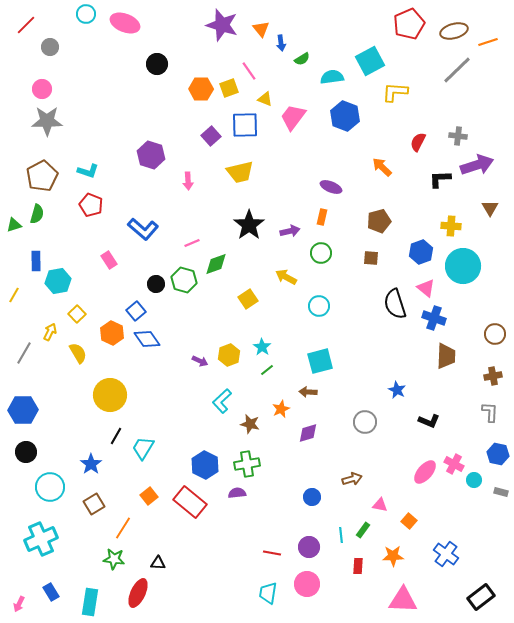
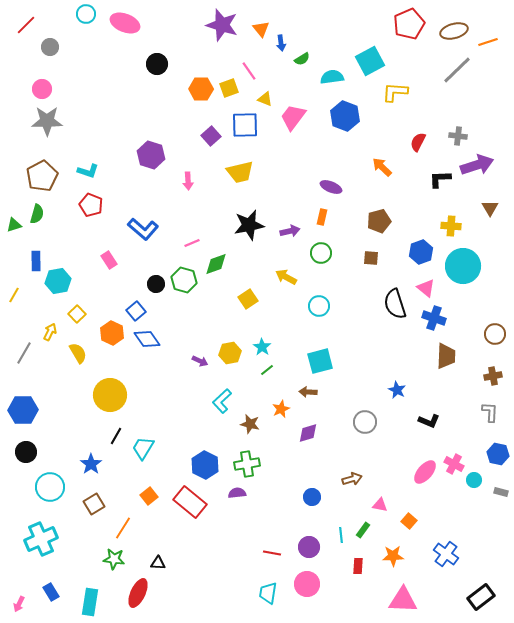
black star at (249, 225): rotated 24 degrees clockwise
yellow hexagon at (229, 355): moved 1 px right, 2 px up; rotated 10 degrees clockwise
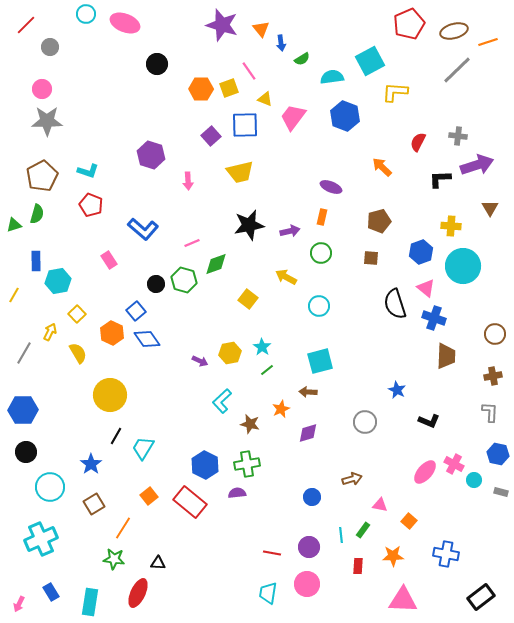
yellow square at (248, 299): rotated 18 degrees counterclockwise
blue cross at (446, 554): rotated 25 degrees counterclockwise
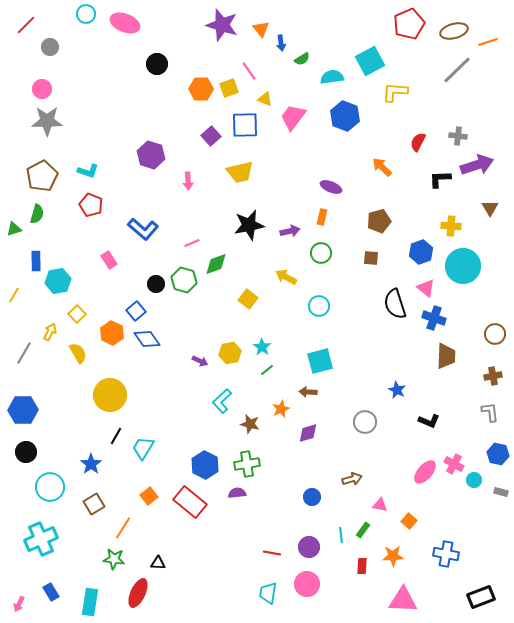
green triangle at (14, 225): moved 4 px down
gray L-shape at (490, 412): rotated 10 degrees counterclockwise
red rectangle at (358, 566): moved 4 px right
black rectangle at (481, 597): rotated 16 degrees clockwise
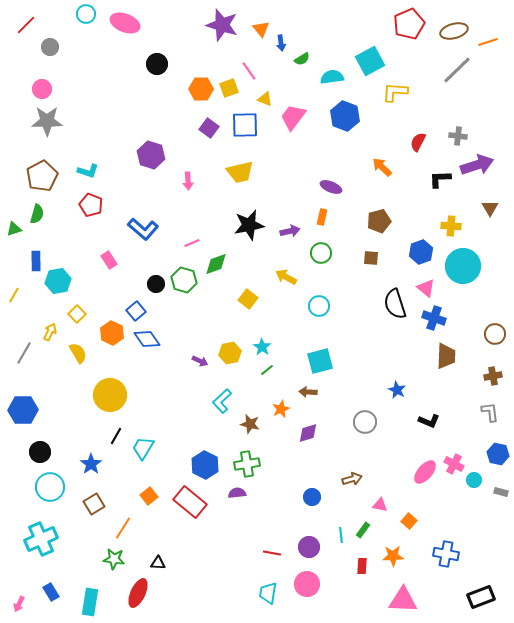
purple square at (211, 136): moved 2 px left, 8 px up; rotated 12 degrees counterclockwise
black circle at (26, 452): moved 14 px right
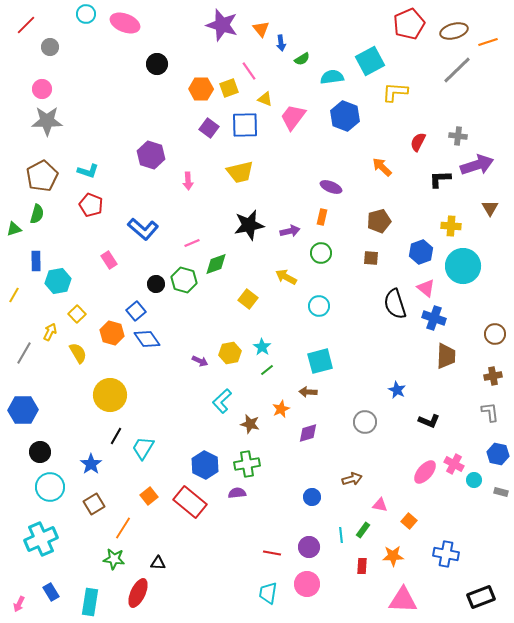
orange hexagon at (112, 333): rotated 10 degrees counterclockwise
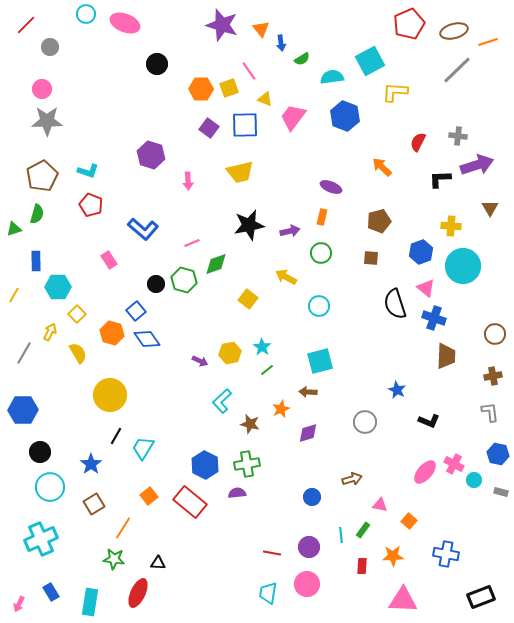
cyan hexagon at (58, 281): moved 6 px down; rotated 10 degrees clockwise
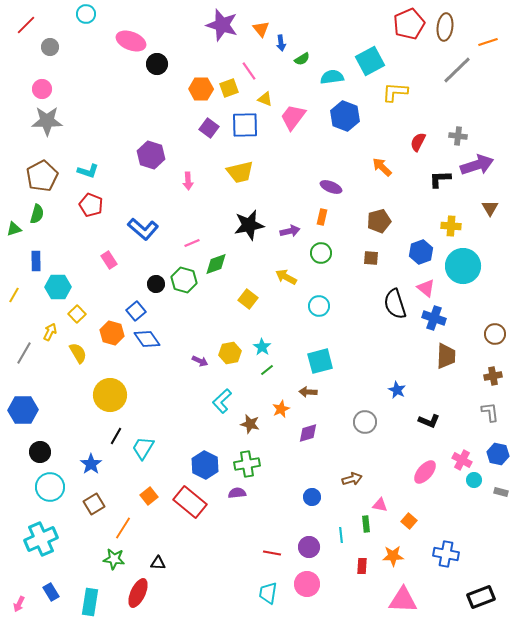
pink ellipse at (125, 23): moved 6 px right, 18 px down
brown ellipse at (454, 31): moved 9 px left, 4 px up; rotated 68 degrees counterclockwise
pink cross at (454, 464): moved 8 px right, 4 px up
green rectangle at (363, 530): moved 3 px right, 6 px up; rotated 42 degrees counterclockwise
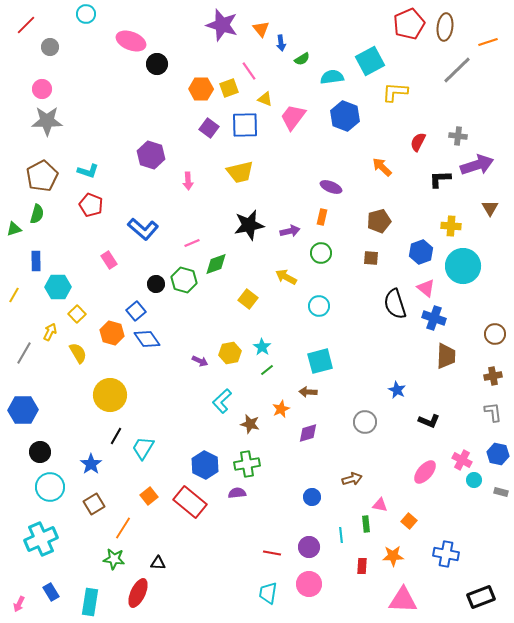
gray L-shape at (490, 412): moved 3 px right
pink circle at (307, 584): moved 2 px right
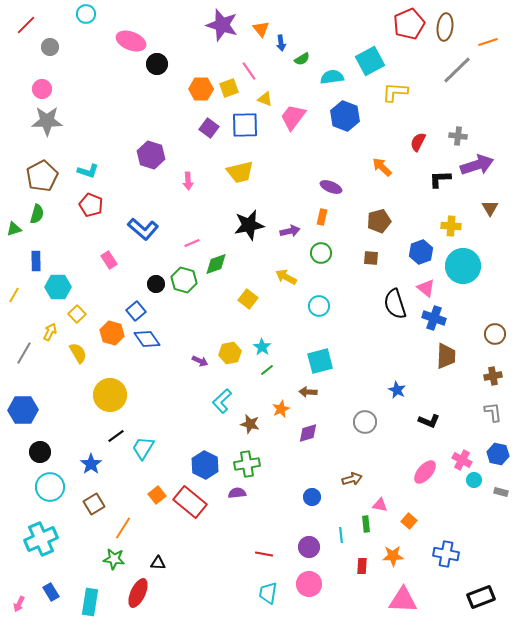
black line at (116, 436): rotated 24 degrees clockwise
orange square at (149, 496): moved 8 px right, 1 px up
red line at (272, 553): moved 8 px left, 1 px down
